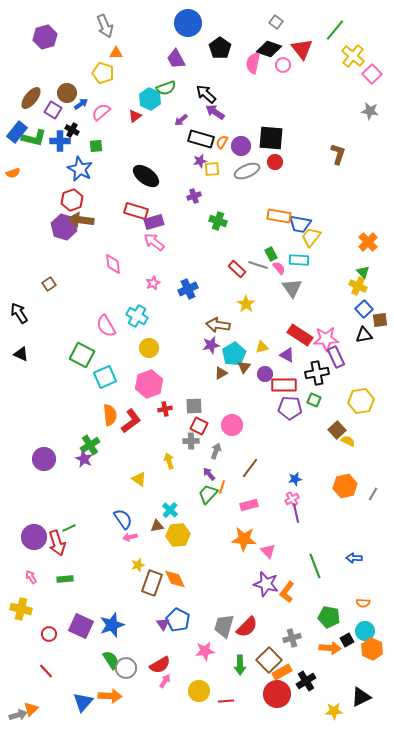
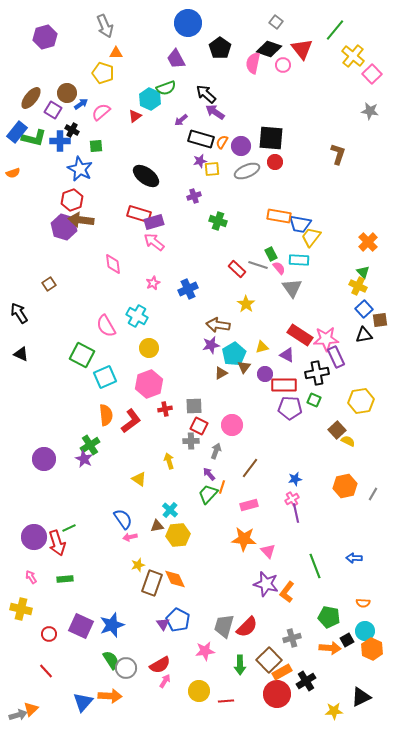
red rectangle at (136, 211): moved 3 px right, 3 px down
orange semicircle at (110, 415): moved 4 px left
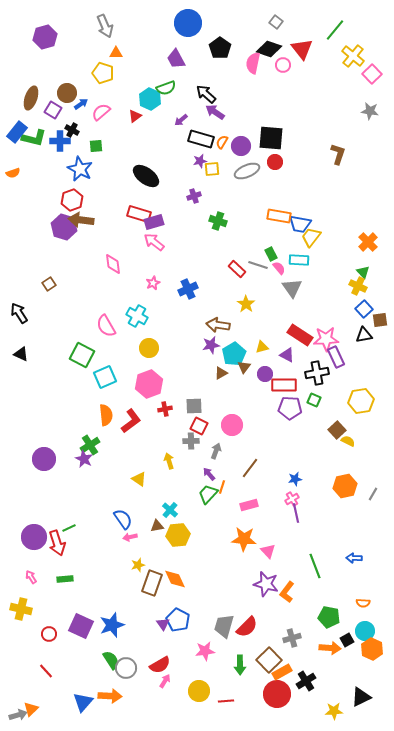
brown ellipse at (31, 98): rotated 20 degrees counterclockwise
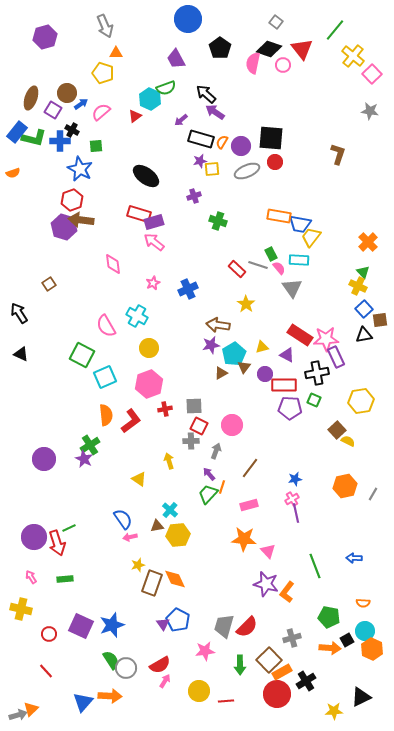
blue circle at (188, 23): moved 4 px up
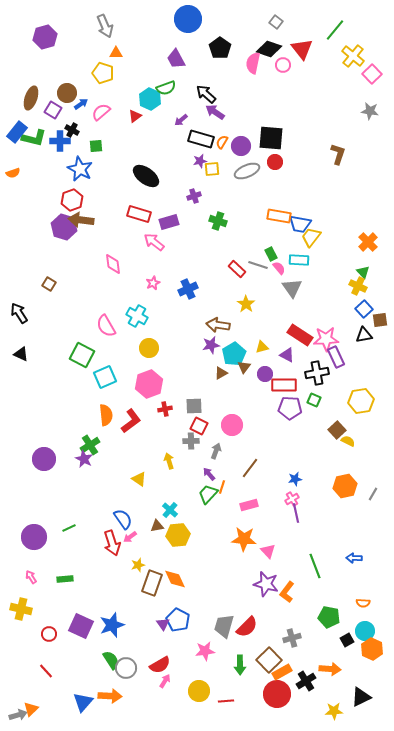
purple rectangle at (154, 222): moved 15 px right
brown square at (49, 284): rotated 24 degrees counterclockwise
pink arrow at (130, 537): rotated 24 degrees counterclockwise
red arrow at (57, 543): moved 55 px right
orange arrow at (330, 648): moved 21 px down
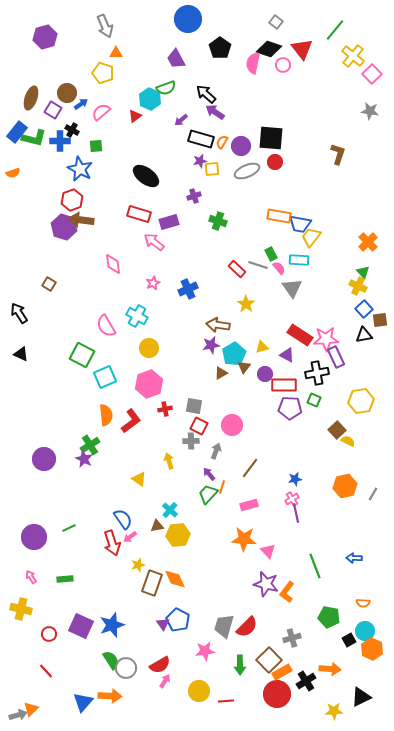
gray square at (194, 406): rotated 12 degrees clockwise
black square at (347, 640): moved 2 px right
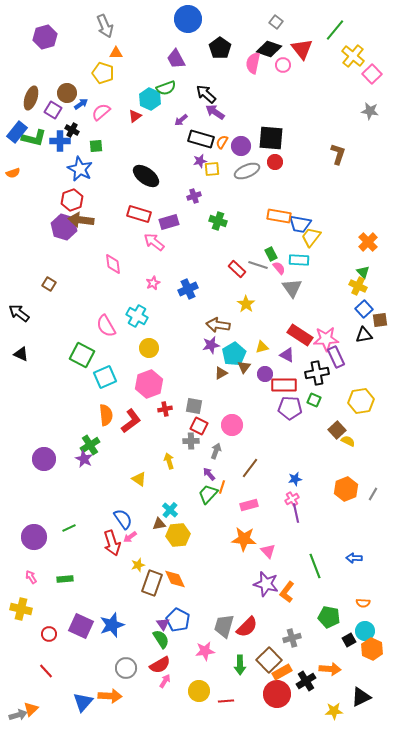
black arrow at (19, 313): rotated 20 degrees counterclockwise
orange hexagon at (345, 486): moved 1 px right, 3 px down; rotated 10 degrees counterclockwise
brown triangle at (157, 526): moved 2 px right, 2 px up
green semicircle at (111, 660): moved 50 px right, 21 px up
